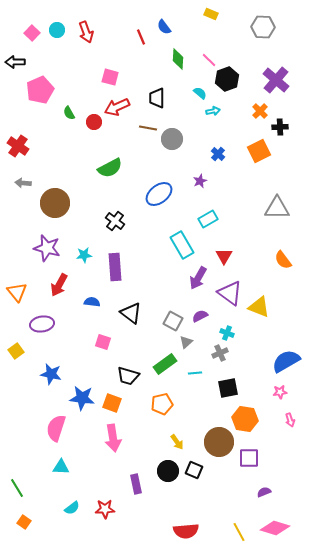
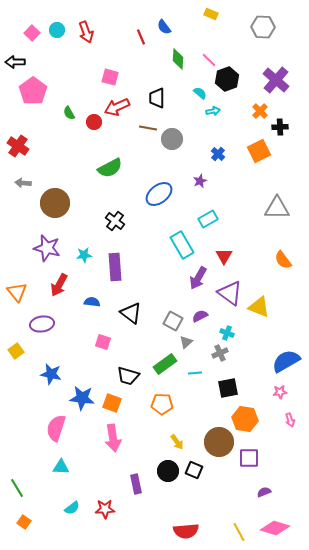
pink pentagon at (40, 90): moved 7 px left, 1 px down; rotated 12 degrees counterclockwise
orange pentagon at (162, 404): rotated 15 degrees clockwise
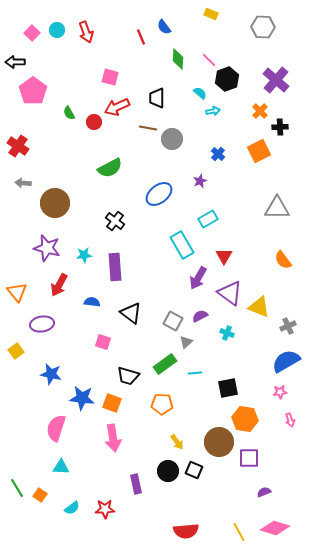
gray cross at (220, 353): moved 68 px right, 27 px up
orange square at (24, 522): moved 16 px right, 27 px up
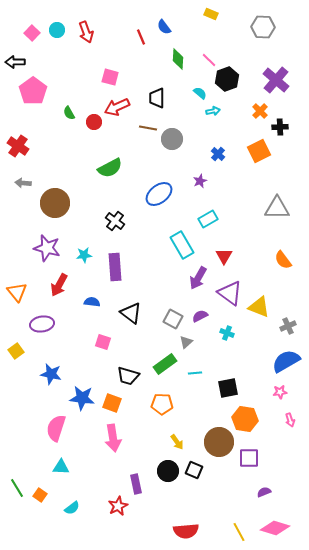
gray square at (173, 321): moved 2 px up
red star at (105, 509): moved 13 px right, 3 px up; rotated 24 degrees counterclockwise
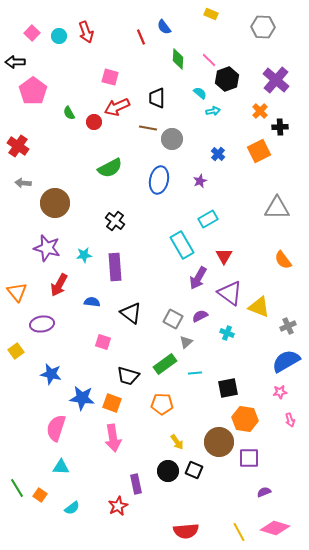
cyan circle at (57, 30): moved 2 px right, 6 px down
blue ellipse at (159, 194): moved 14 px up; rotated 40 degrees counterclockwise
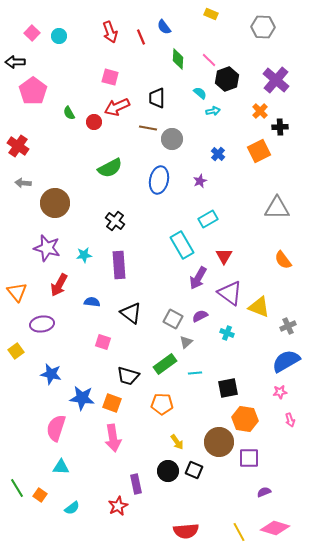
red arrow at (86, 32): moved 24 px right
purple rectangle at (115, 267): moved 4 px right, 2 px up
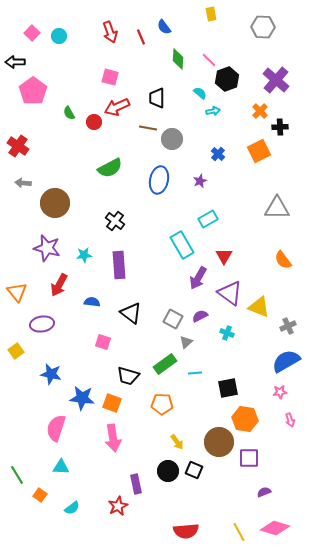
yellow rectangle at (211, 14): rotated 56 degrees clockwise
green line at (17, 488): moved 13 px up
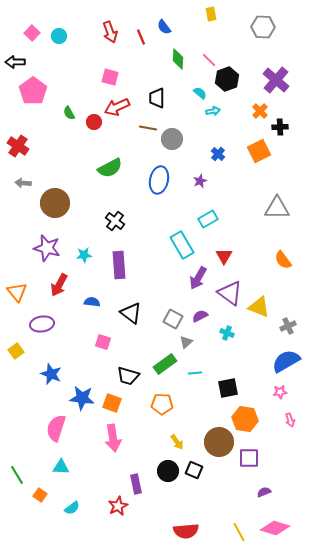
blue star at (51, 374): rotated 10 degrees clockwise
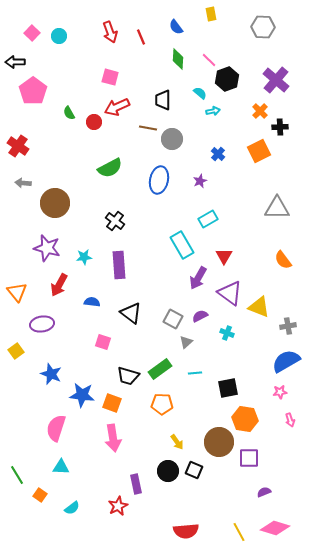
blue semicircle at (164, 27): moved 12 px right
black trapezoid at (157, 98): moved 6 px right, 2 px down
cyan star at (84, 255): moved 2 px down
gray cross at (288, 326): rotated 14 degrees clockwise
green rectangle at (165, 364): moved 5 px left, 5 px down
blue star at (82, 398): moved 3 px up
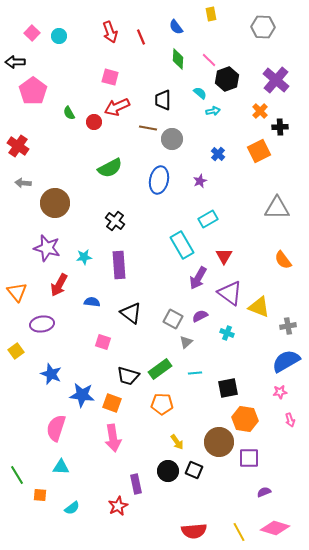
orange square at (40, 495): rotated 32 degrees counterclockwise
red semicircle at (186, 531): moved 8 px right
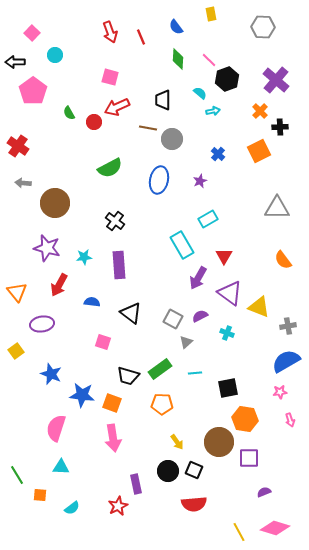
cyan circle at (59, 36): moved 4 px left, 19 px down
red semicircle at (194, 531): moved 27 px up
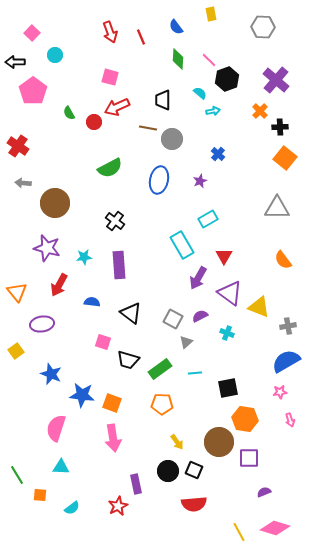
orange square at (259, 151): moved 26 px right, 7 px down; rotated 25 degrees counterclockwise
black trapezoid at (128, 376): moved 16 px up
